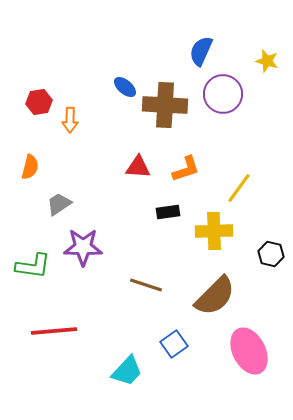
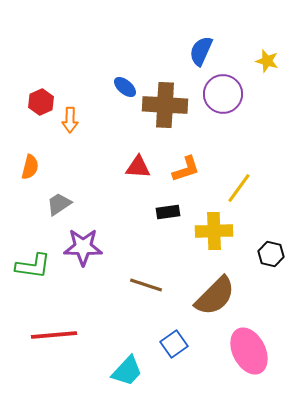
red hexagon: moved 2 px right; rotated 15 degrees counterclockwise
red line: moved 4 px down
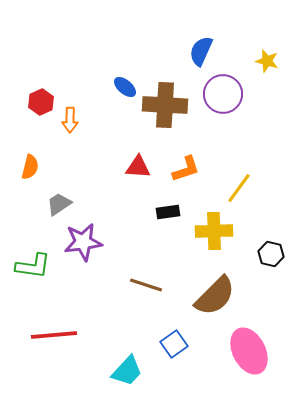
purple star: moved 5 px up; rotated 9 degrees counterclockwise
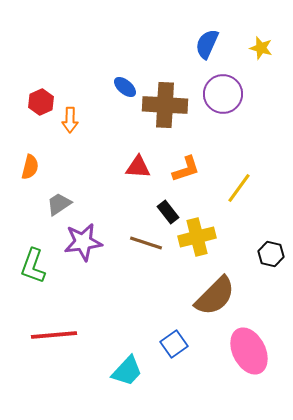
blue semicircle: moved 6 px right, 7 px up
yellow star: moved 6 px left, 13 px up
black rectangle: rotated 60 degrees clockwise
yellow cross: moved 17 px left, 6 px down; rotated 12 degrees counterclockwise
green L-shape: rotated 102 degrees clockwise
brown line: moved 42 px up
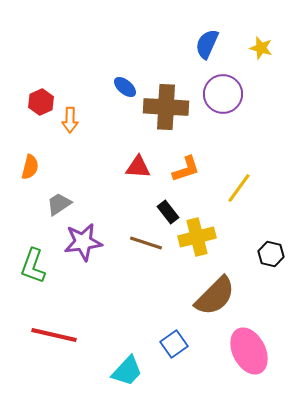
brown cross: moved 1 px right, 2 px down
red line: rotated 18 degrees clockwise
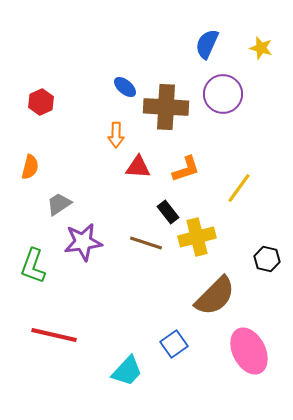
orange arrow: moved 46 px right, 15 px down
black hexagon: moved 4 px left, 5 px down
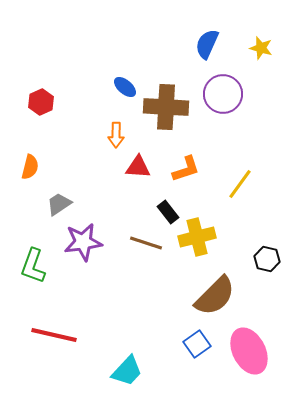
yellow line: moved 1 px right, 4 px up
blue square: moved 23 px right
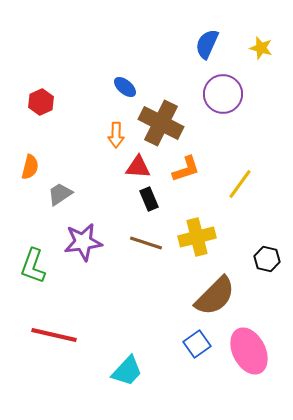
brown cross: moved 5 px left, 16 px down; rotated 24 degrees clockwise
gray trapezoid: moved 1 px right, 10 px up
black rectangle: moved 19 px left, 13 px up; rotated 15 degrees clockwise
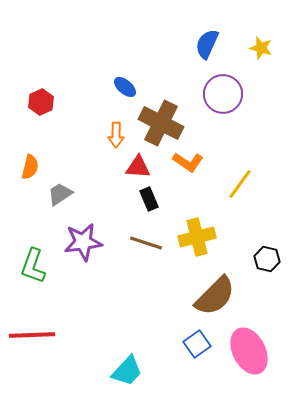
orange L-shape: moved 2 px right, 7 px up; rotated 52 degrees clockwise
red line: moved 22 px left; rotated 15 degrees counterclockwise
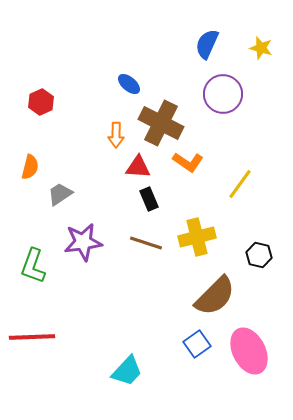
blue ellipse: moved 4 px right, 3 px up
black hexagon: moved 8 px left, 4 px up
red line: moved 2 px down
